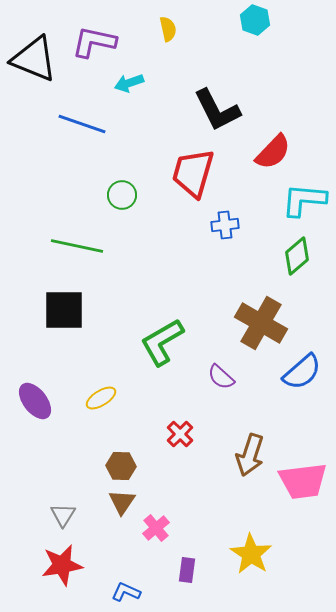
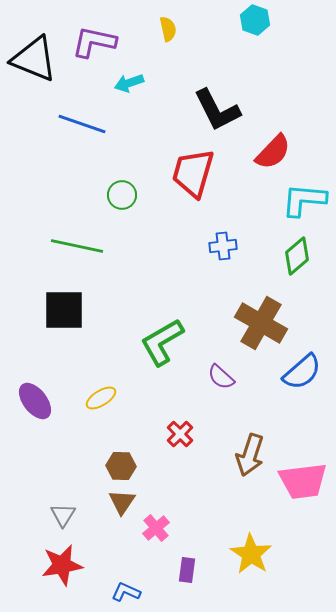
blue cross: moved 2 px left, 21 px down
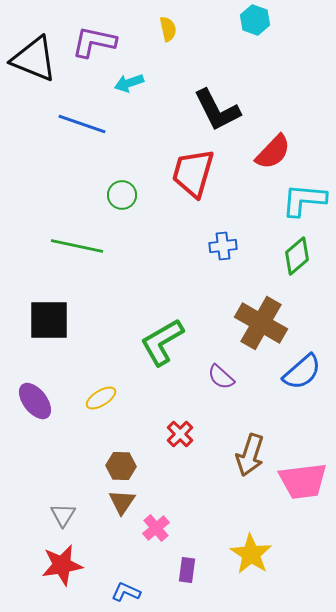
black square: moved 15 px left, 10 px down
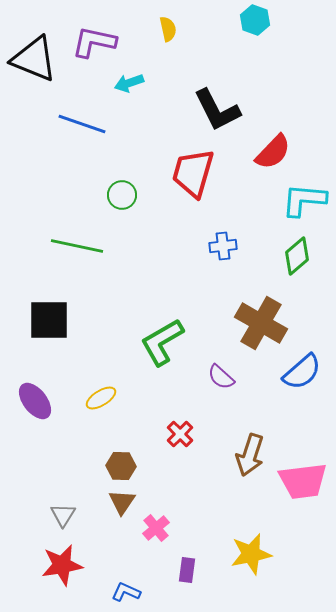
yellow star: rotated 27 degrees clockwise
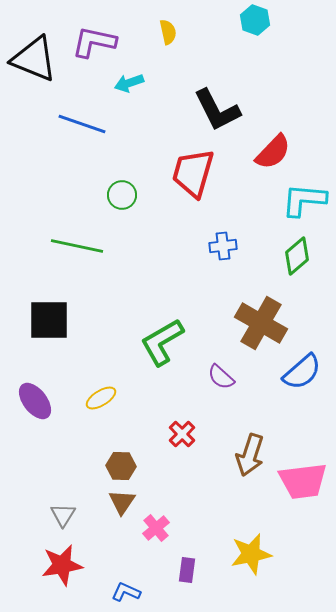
yellow semicircle: moved 3 px down
red cross: moved 2 px right
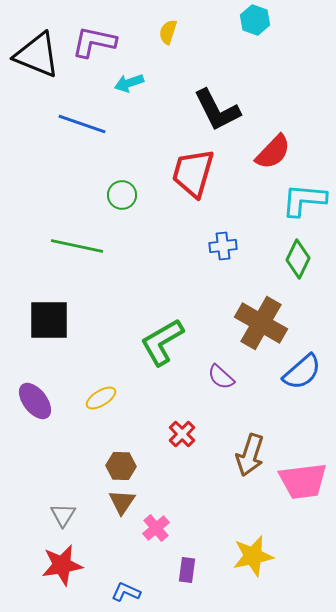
yellow semicircle: rotated 150 degrees counterclockwise
black triangle: moved 3 px right, 4 px up
green diamond: moved 1 px right, 3 px down; rotated 24 degrees counterclockwise
yellow star: moved 2 px right, 2 px down
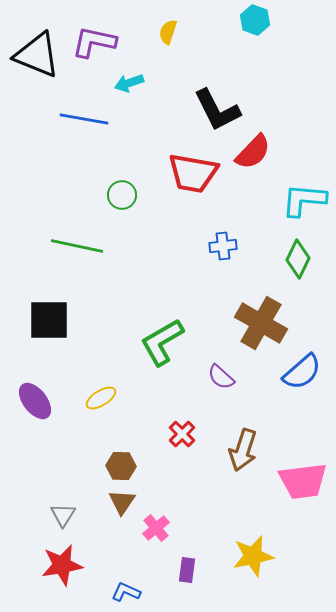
blue line: moved 2 px right, 5 px up; rotated 9 degrees counterclockwise
red semicircle: moved 20 px left
red trapezoid: rotated 96 degrees counterclockwise
brown arrow: moved 7 px left, 5 px up
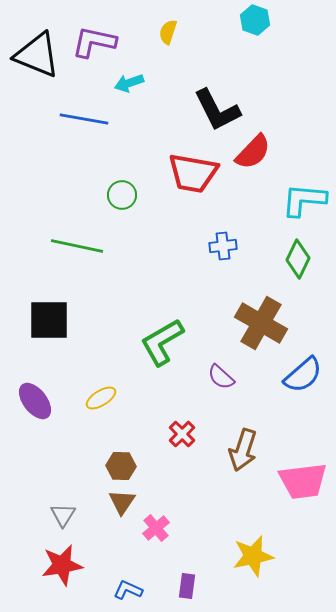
blue semicircle: moved 1 px right, 3 px down
purple rectangle: moved 16 px down
blue L-shape: moved 2 px right, 2 px up
